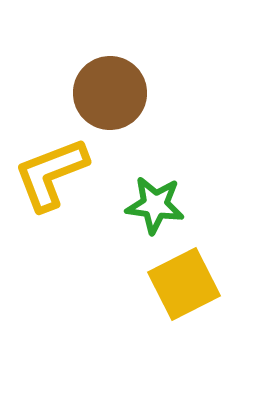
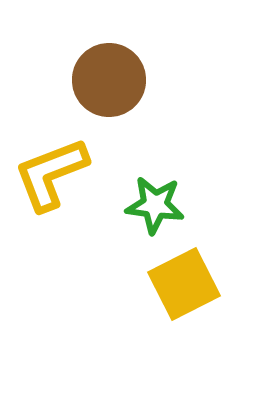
brown circle: moved 1 px left, 13 px up
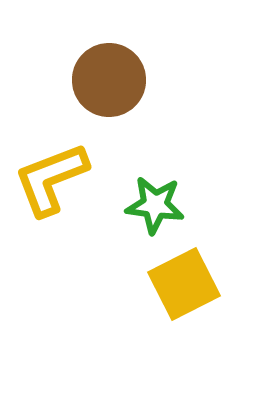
yellow L-shape: moved 5 px down
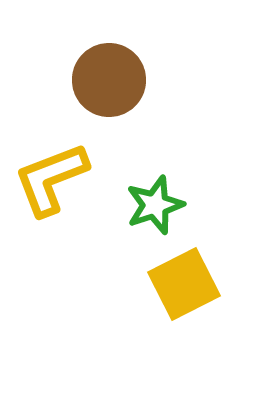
green star: rotated 26 degrees counterclockwise
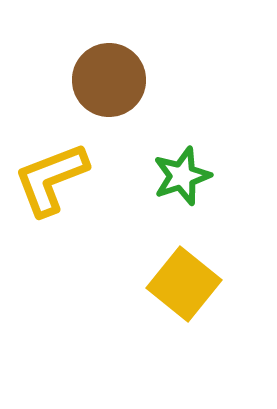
green star: moved 27 px right, 29 px up
yellow square: rotated 24 degrees counterclockwise
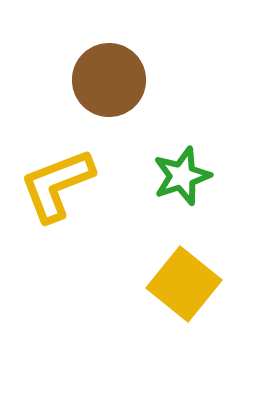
yellow L-shape: moved 6 px right, 6 px down
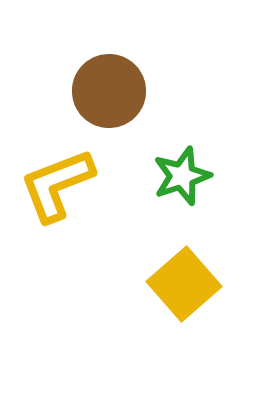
brown circle: moved 11 px down
yellow square: rotated 10 degrees clockwise
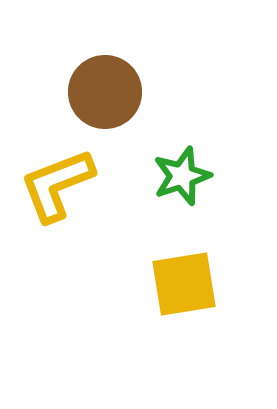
brown circle: moved 4 px left, 1 px down
yellow square: rotated 32 degrees clockwise
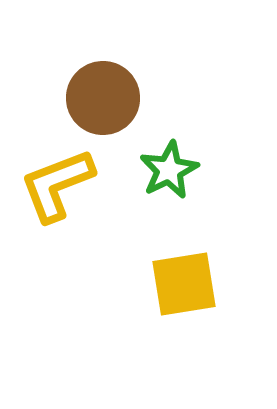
brown circle: moved 2 px left, 6 px down
green star: moved 13 px left, 6 px up; rotated 8 degrees counterclockwise
